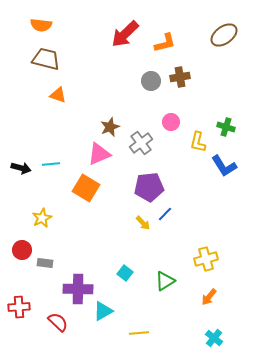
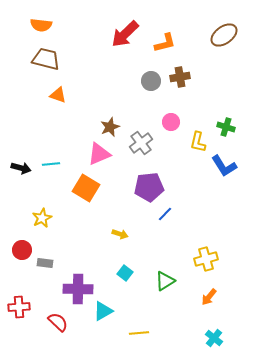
yellow arrow: moved 23 px left, 11 px down; rotated 28 degrees counterclockwise
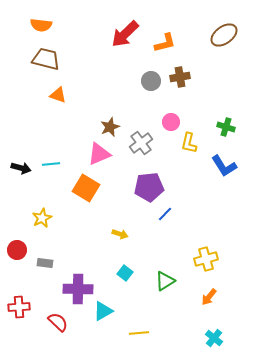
yellow L-shape: moved 9 px left, 1 px down
red circle: moved 5 px left
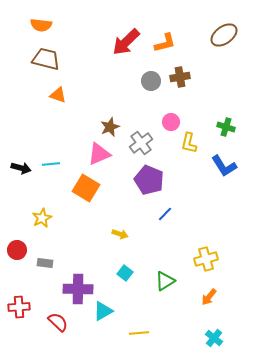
red arrow: moved 1 px right, 8 px down
purple pentagon: moved 7 px up; rotated 28 degrees clockwise
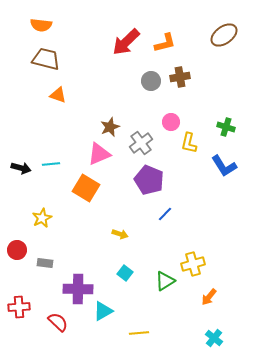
yellow cross: moved 13 px left, 5 px down
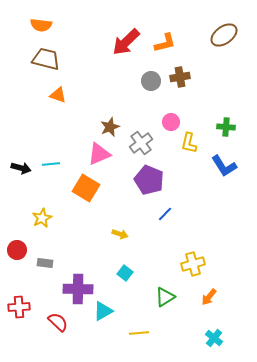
green cross: rotated 12 degrees counterclockwise
green triangle: moved 16 px down
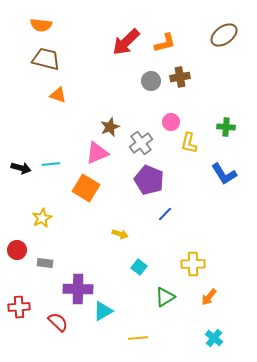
pink triangle: moved 2 px left, 1 px up
blue L-shape: moved 8 px down
yellow cross: rotated 15 degrees clockwise
cyan square: moved 14 px right, 6 px up
yellow line: moved 1 px left, 5 px down
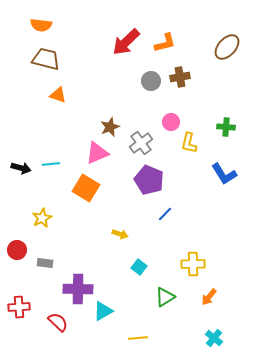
brown ellipse: moved 3 px right, 12 px down; rotated 12 degrees counterclockwise
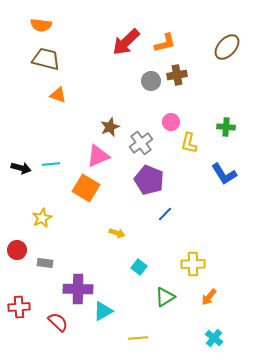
brown cross: moved 3 px left, 2 px up
pink triangle: moved 1 px right, 3 px down
yellow arrow: moved 3 px left, 1 px up
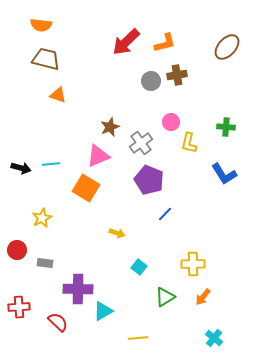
orange arrow: moved 6 px left
